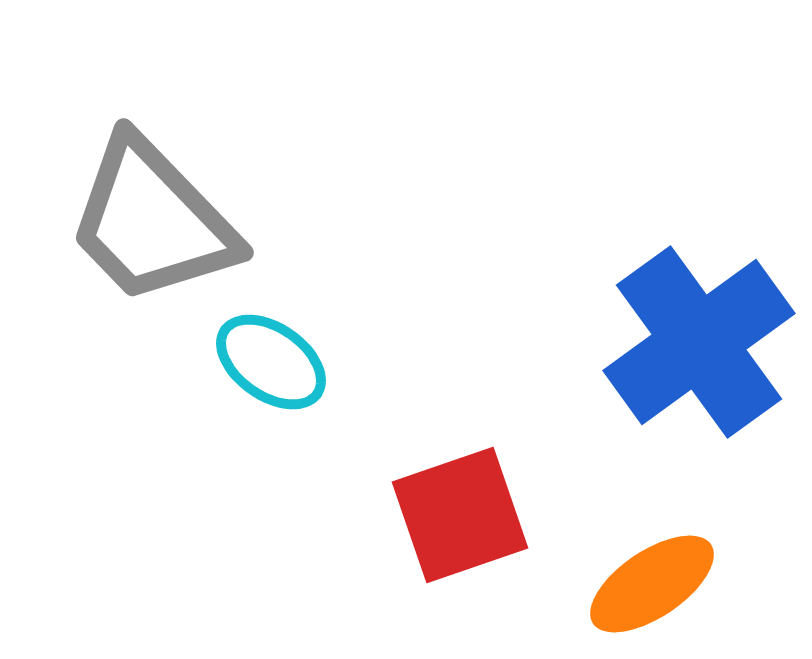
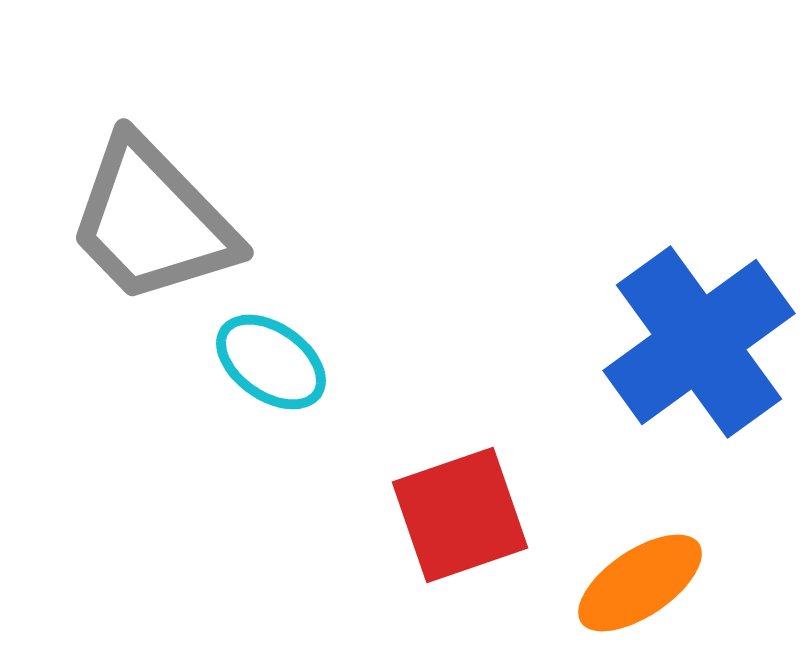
orange ellipse: moved 12 px left, 1 px up
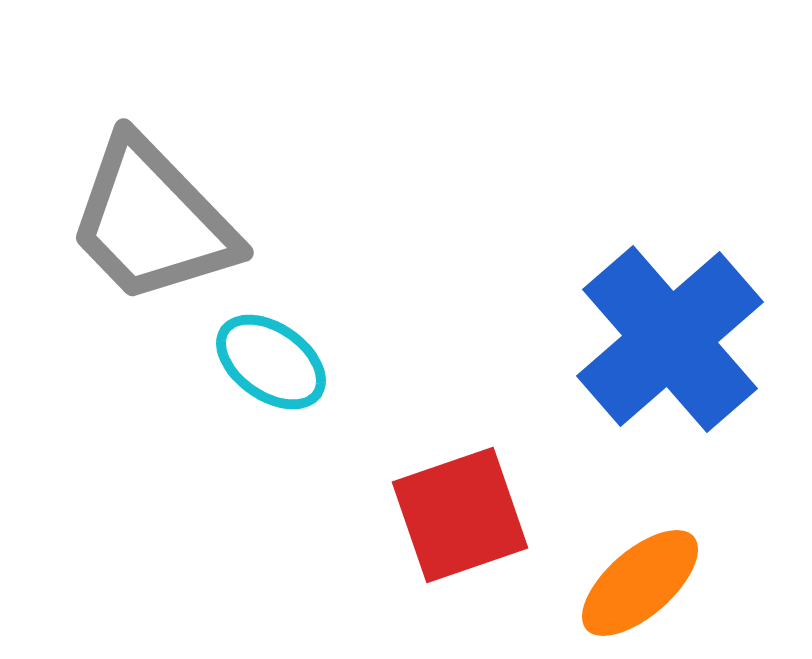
blue cross: moved 29 px left, 3 px up; rotated 5 degrees counterclockwise
orange ellipse: rotated 7 degrees counterclockwise
